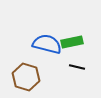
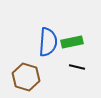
blue semicircle: moved 1 px right, 2 px up; rotated 80 degrees clockwise
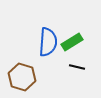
green rectangle: rotated 20 degrees counterclockwise
brown hexagon: moved 4 px left
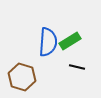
green rectangle: moved 2 px left, 1 px up
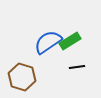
blue semicircle: rotated 128 degrees counterclockwise
black line: rotated 21 degrees counterclockwise
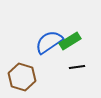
blue semicircle: moved 1 px right
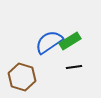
black line: moved 3 px left
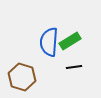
blue semicircle: rotated 52 degrees counterclockwise
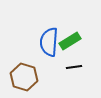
brown hexagon: moved 2 px right
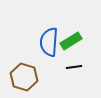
green rectangle: moved 1 px right
